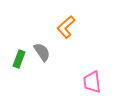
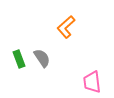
gray semicircle: moved 6 px down
green rectangle: rotated 42 degrees counterclockwise
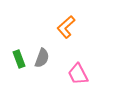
gray semicircle: rotated 54 degrees clockwise
pink trapezoid: moved 14 px left, 8 px up; rotated 20 degrees counterclockwise
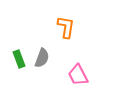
orange L-shape: rotated 140 degrees clockwise
pink trapezoid: moved 1 px down
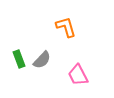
orange L-shape: rotated 25 degrees counterclockwise
gray semicircle: moved 2 px down; rotated 24 degrees clockwise
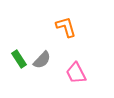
green rectangle: rotated 12 degrees counterclockwise
pink trapezoid: moved 2 px left, 2 px up
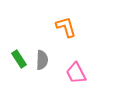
gray semicircle: rotated 42 degrees counterclockwise
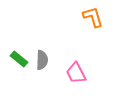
orange L-shape: moved 27 px right, 10 px up
green rectangle: rotated 18 degrees counterclockwise
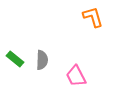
green rectangle: moved 4 px left
pink trapezoid: moved 3 px down
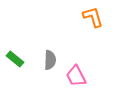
gray semicircle: moved 8 px right
